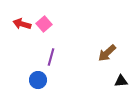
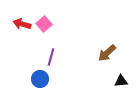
blue circle: moved 2 px right, 1 px up
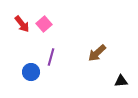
red arrow: rotated 144 degrees counterclockwise
brown arrow: moved 10 px left
blue circle: moved 9 px left, 7 px up
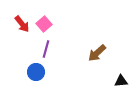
purple line: moved 5 px left, 8 px up
blue circle: moved 5 px right
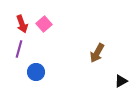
red arrow: rotated 18 degrees clockwise
purple line: moved 27 px left
brown arrow: rotated 18 degrees counterclockwise
black triangle: rotated 24 degrees counterclockwise
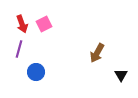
pink square: rotated 14 degrees clockwise
black triangle: moved 6 px up; rotated 32 degrees counterclockwise
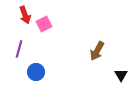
red arrow: moved 3 px right, 9 px up
brown arrow: moved 2 px up
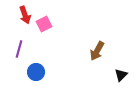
black triangle: rotated 16 degrees clockwise
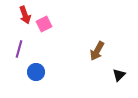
black triangle: moved 2 px left
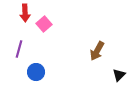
red arrow: moved 2 px up; rotated 18 degrees clockwise
pink square: rotated 14 degrees counterclockwise
